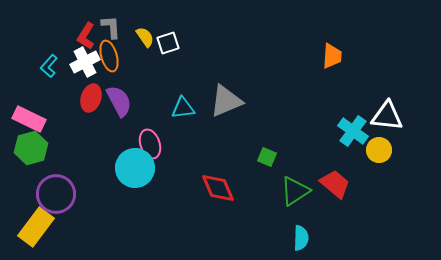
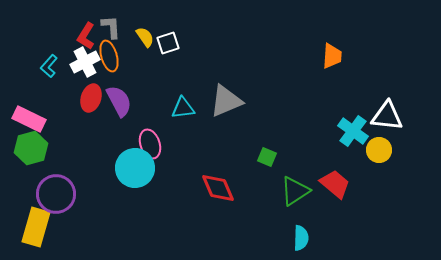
yellow rectangle: rotated 21 degrees counterclockwise
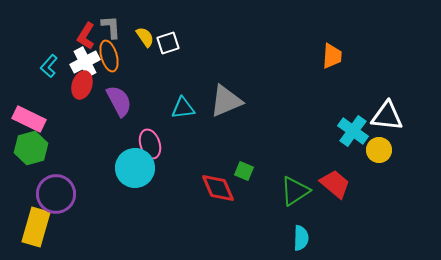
red ellipse: moved 9 px left, 13 px up
green square: moved 23 px left, 14 px down
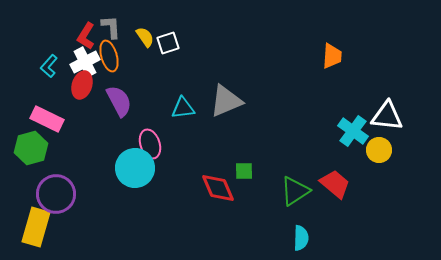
pink rectangle: moved 18 px right
green square: rotated 24 degrees counterclockwise
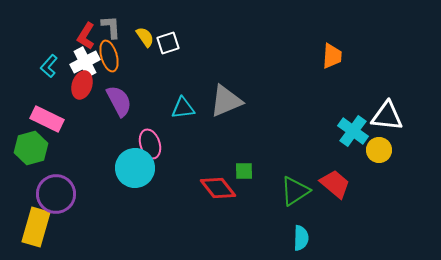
red diamond: rotated 15 degrees counterclockwise
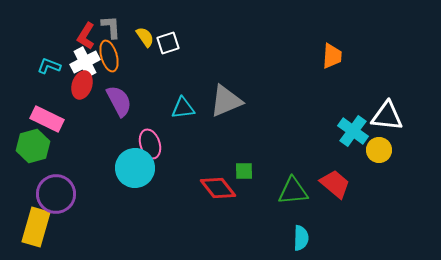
cyan L-shape: rotated 70 degrees clockwise
green hexagon: moved 2 px right, 2 px up
green triangle: moved 2 px left; rotated 28 degrees clockwise
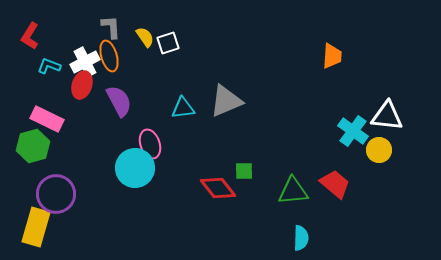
red L-shape: moved 56 px left
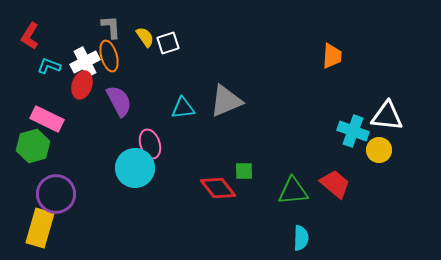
cyan cross: rotated 16 degrees counterclockwise
yellow rectangle: moved 4 px right, 1 px down
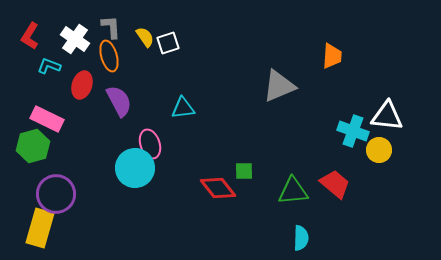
white cross: moved 10 px left, 23 px up; rotated 28 degrees counterclockwise
gray triangle: moved 53 px right, 15 px up
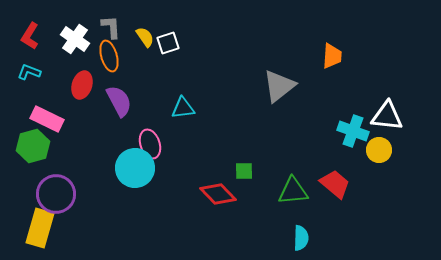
cyan L-shape: moved 20 px left, 6 px down
gray triangle: rotated 15 degrees counterclockwise
red diamond: moved 6 px down; rotated 6 degrees counterclockwise
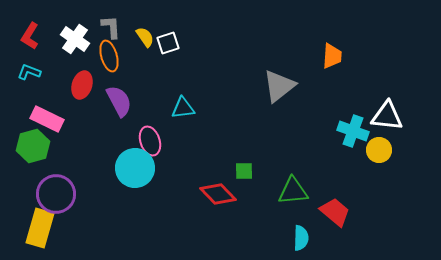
pink ellipse: moved 3 px up
red trapezoid: moved 28 px down
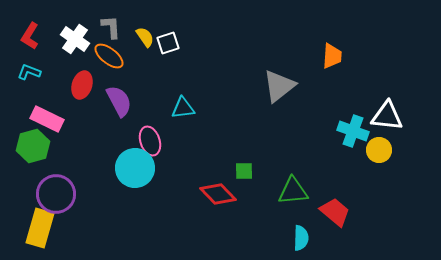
orange ellipse: rotated 36 degrees counterclockwise
